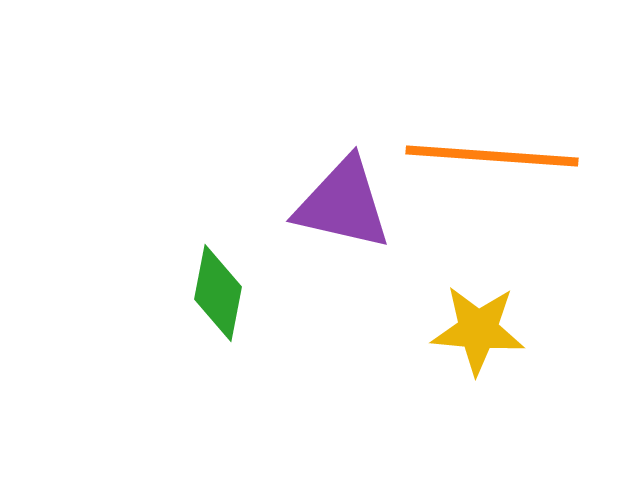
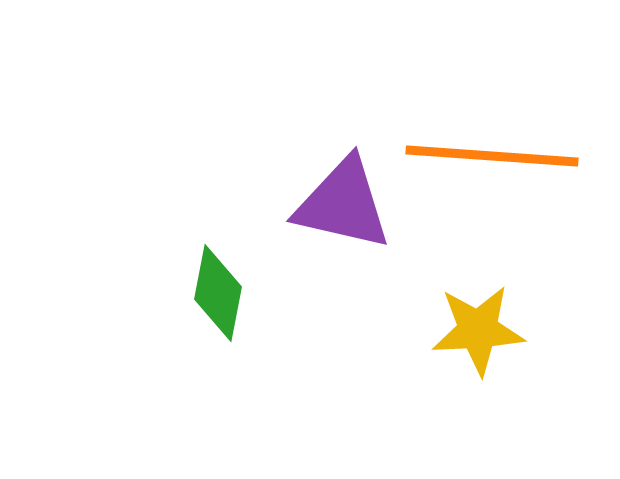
yellow star: rotated 8 degrees counterclockwise
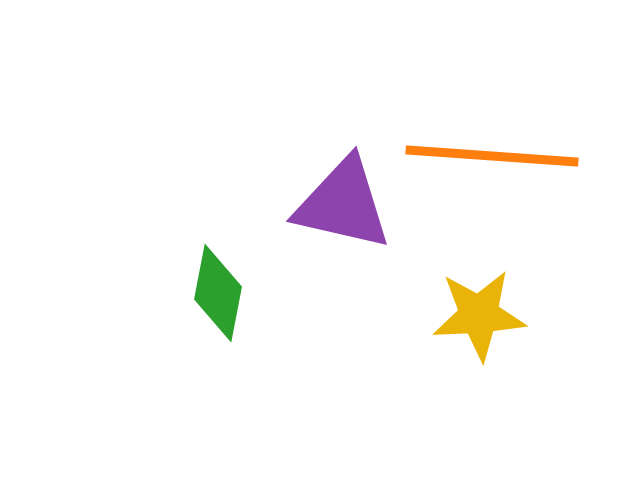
yellow star: moved 1 px right, 15 px up
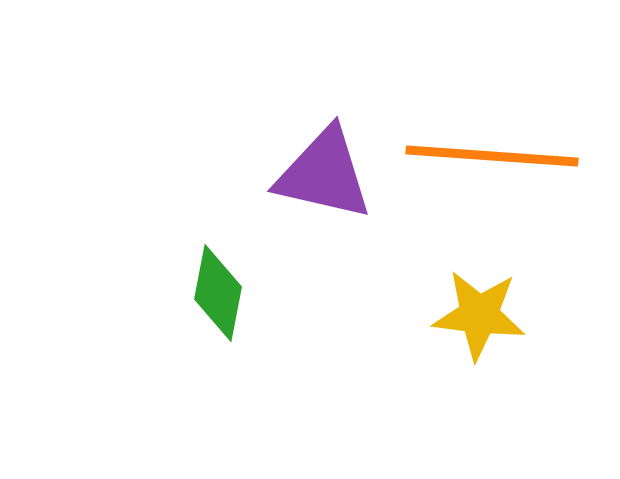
purple triangle: moved 19 px left, 30 px up
yellow star: rotated 10 degrees clockwise
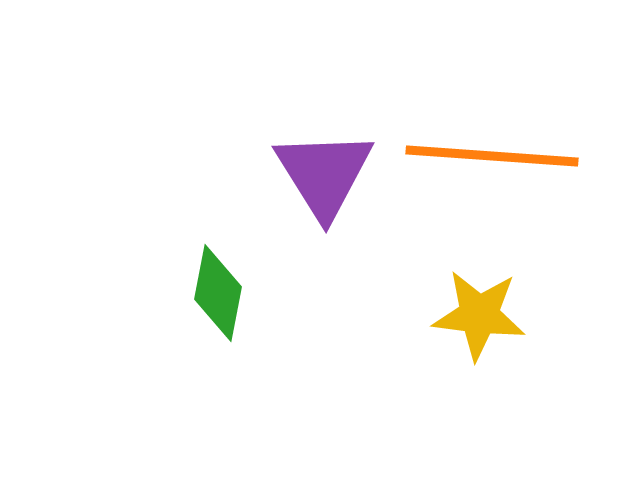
purple triangle: rotated 45 degrees clockwise
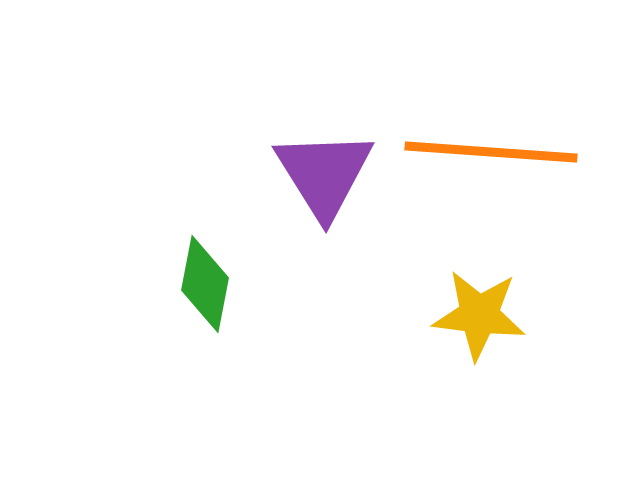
orange line: moved 1 px left, 4 px up
green diamond: moved 13 px left, 9 px up
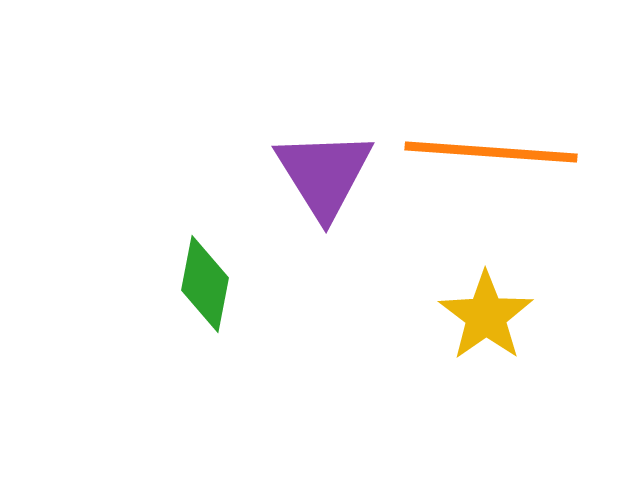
yellow star: moved 7 px right, 1 px down; rotated 30 degrees clockwise
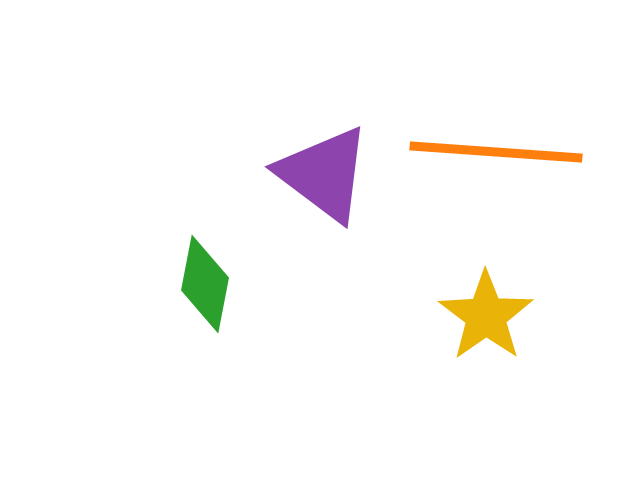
orange line: moved 5 px right
purple triangle: rotated 21 degrees counterclockwise
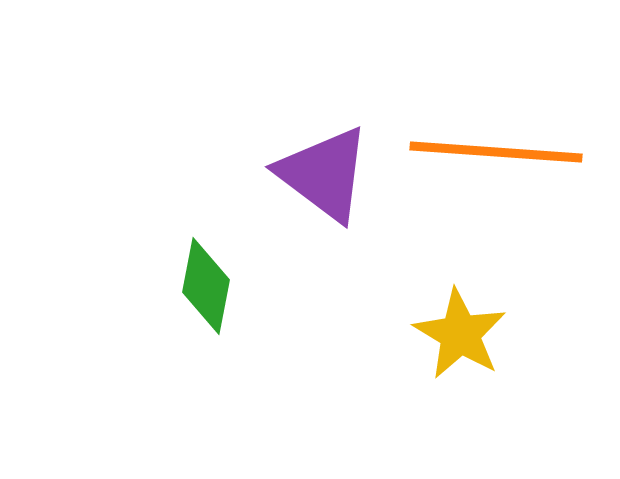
green diamond: moved 1 px right, 2 px down
yellow star: moved 26 px left, 18 px down; rotated 6 degrees counterclockwise
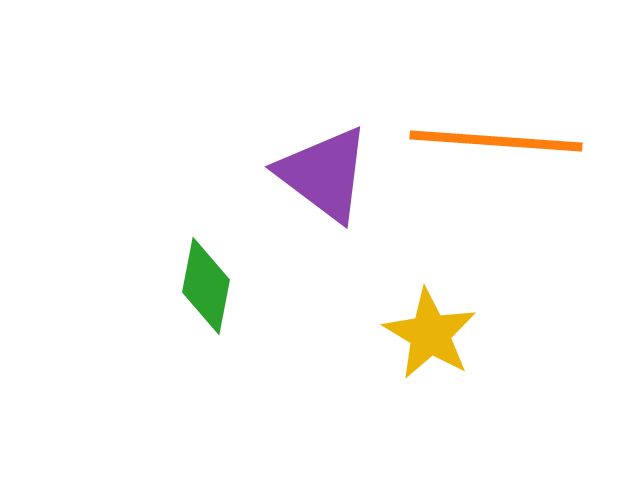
orange line: moved 11 px up
yellow star: moved 30 px left
